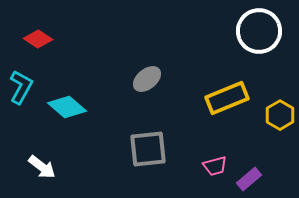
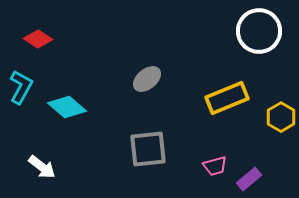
yellow hexagon: moved 1 px right, 2 px down
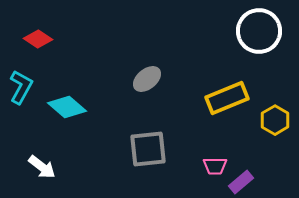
yellow hexagon: moved 6 px left, 3 px down
pink trapezoid: rotated 15 degrees clockwise
purple rectangle: moved 8 px left, 3 px down
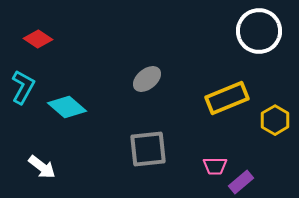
cyan L-shape: moved 2 px right
